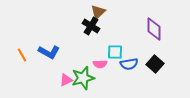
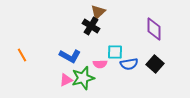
blue L-shape: moved 21 px right, 4 px down
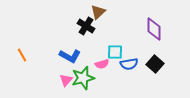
black cross: moved 5 px left
pink semicircle: moved 2 px right; rotated 16 degrees counterclockwise
pink triangle: rotated 24 degrees counterclockwise
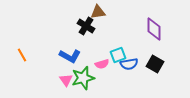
brown triangle: rotated 35 degrees clockwise
cyan square: moved 3 px right, 3 px down; rotated 21 degrees counterclockwise
black square: rotated 12 degrees counterclockwise
pink triangle: rotated 16 degrees counterclockwise
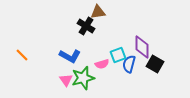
purple diamond: moved 12 px left, 18 px down
orange line: rotated 16 degrees counterclockwise
blue semicircle: rotated 114 degrees clockwise
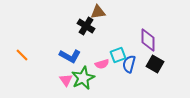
purple diamond: moved 6 px right, 7 px up
green star: rotated 10 degrees counterclockwise
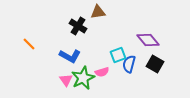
black cross: moved 8 px left
purple diamond: rotated 40 degrees counterclockwise
orange line: moved 7 px right, 11 px up
pink semicircle: moved 8 px down
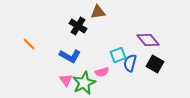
blue semicircle: moved 1 px right, 1 px up
green star: moved 1 px right, 5 px down
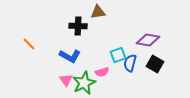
black cross: rotated 30 degrees counterclockwise
purple diamond: rotated 40 degrees counterclockwise
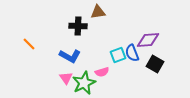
purple diamond: rotated 15 degrees counterclockwise
blue semicircle: moved 2 px right, 10 px up; rotated 36 degrees counterclockwise
pink triangle: moved 2 px up
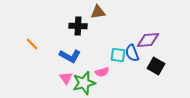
orange line: moved 3 px right
cyan square: rotated 28 degrees clockwise
black square: moved 1 px right, 2 px down
green star: rotated 10 degrees clockwise
